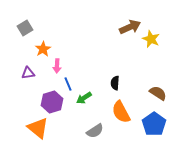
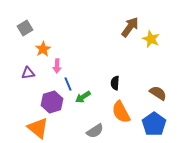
brown arrow: rotated 30 degrees counterclockwise
green arrow: moved 1 px left, 1 px up
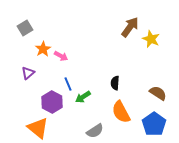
pink arrow: moved 4 px right, 10 px up; rotated 64 degrees counterclockwise
purple triangle: rotated 32 degrees counterclockwise
purple hexagon: rotated 15 degrees counterclockwise
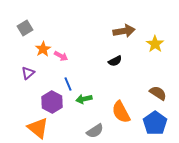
brown arrow: moved 6 px left, 4 px down; rotated 45 degrees clockwise
yellow star: moved 4 px right, 5 px down; rotated 12 degrees clockwise
black semicircle: moved 22 px up; rotated 120 degrees counterclockwise
green arrow: moved 1 px right, 2 px down; rotated 21 degrees clockwise
blue pentagon: moved 1 px right, 1 px up
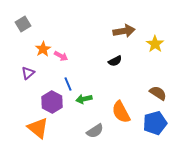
gray square: moved 2 px left, 4 px up
blue pentagon: rotated 20 degrees clockwise
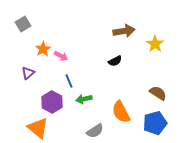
blue line: moved 1 px right, 3 px up
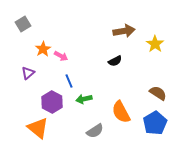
blue pentagon: rotated 15 degrees counterclockwise
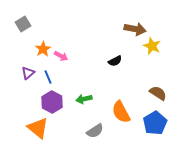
brown arrow: moved 11 px right, 2 px up; rotated 20 degrees clockwise
yellow star: moved 3 px left, 2 px down; rotated 12 degrees counterclockwise
blue line: moved 21 px left, 4 px up
